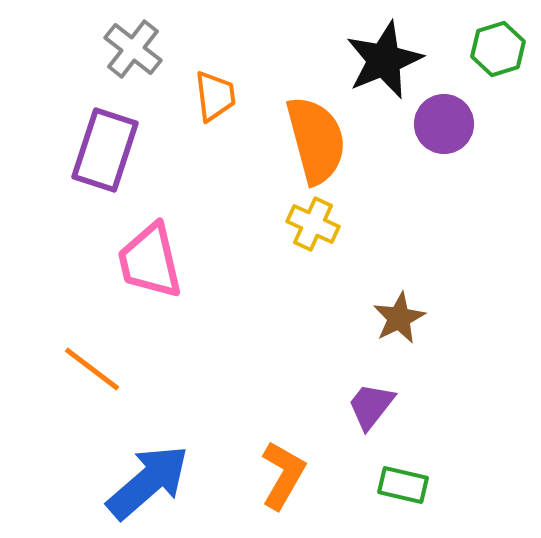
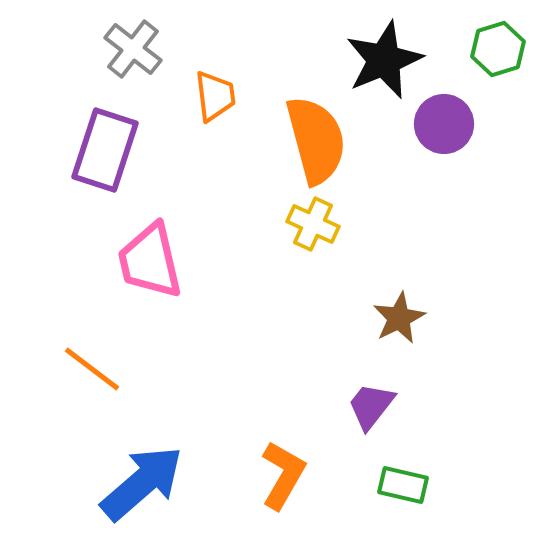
blue arrow: moved 6 px left, 1 px down
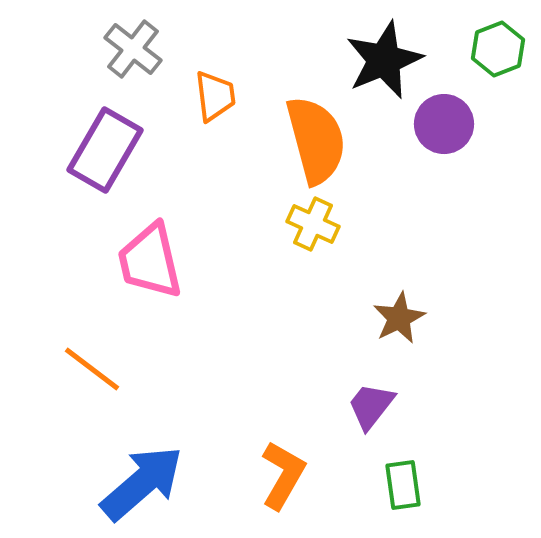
green hexagon: rotated 4 degrees counterclockwise
purple rectangle: rotated 12 degrees clockwise
green rectangle: rotated 69 degrees clockwise
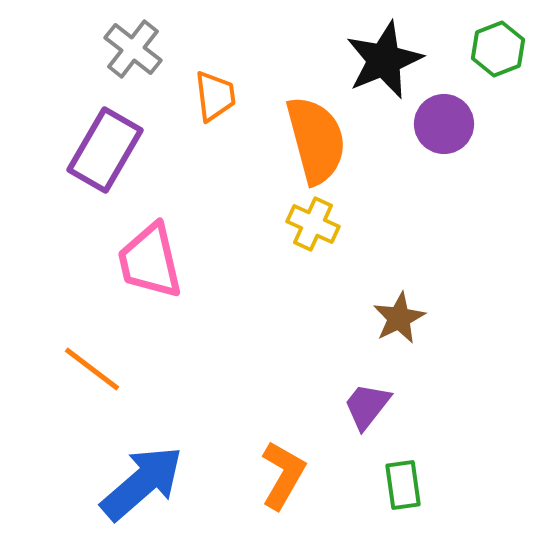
purple trapezoid: moved 4 px left
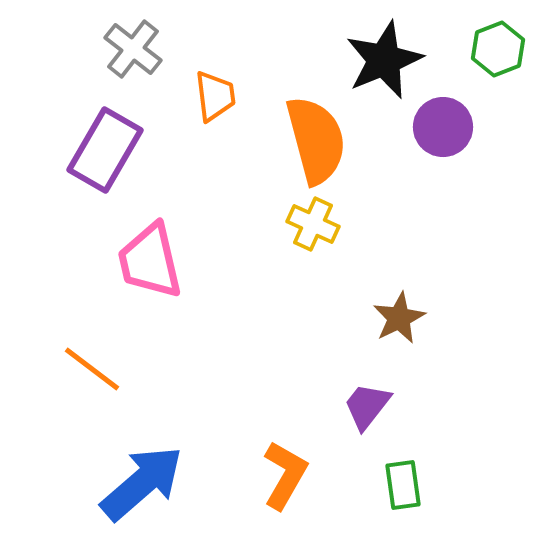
purple circle: moved 1 px left, 3 px down
orange L-shape: moved 2 px right
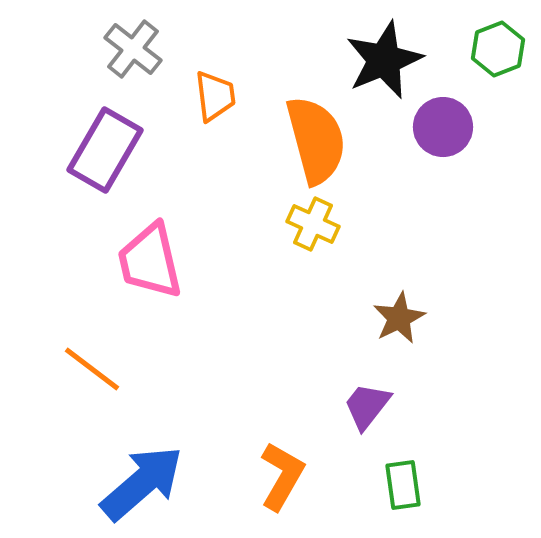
orange L-shape: moved 3 px left, 1 px down
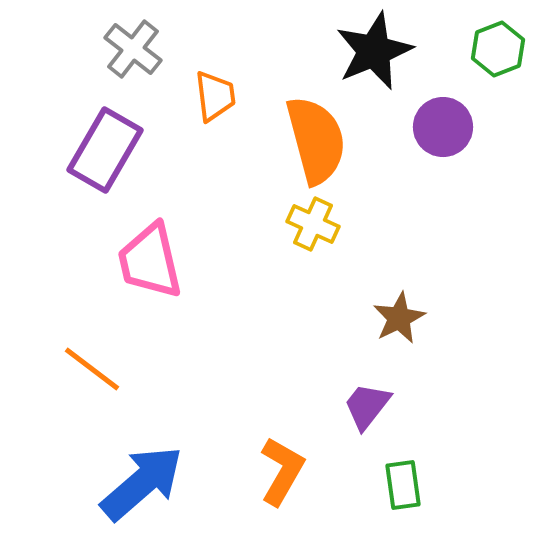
black star: moved 10 px left, 9 px up
orange L-shape: moved 5 px up
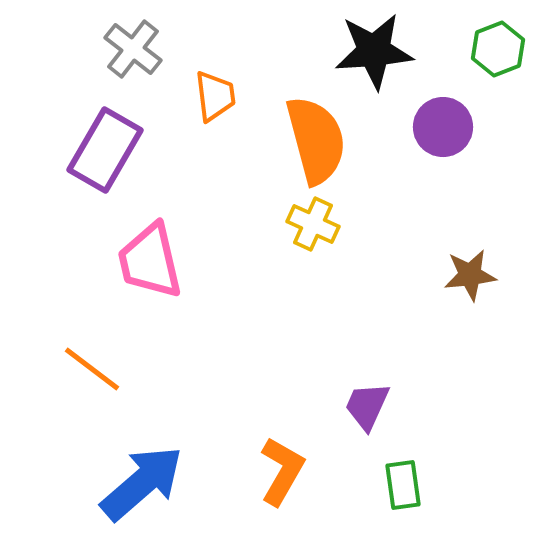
black star: rotated 18 degrees clockwise
brown star: moved 71 px right, 43 px up; rotated 20 degrees clockwise
purple trapezoid: rotated 14 degrees counterclockwise
